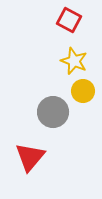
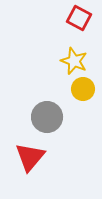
red square: moved 10 px right, 2 px up
yellow circle: moved 2 px up
gray circle: moved 6 px left, 5 px down
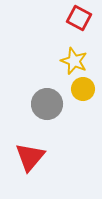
gray circle: moved 13 px up
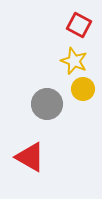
red square: moved 7 px down
red triangle: rotated 40 degrees counterclockwise
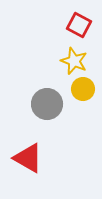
red triangle: moved 2 px left, 1 px down
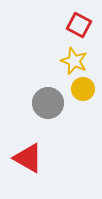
gray circle: moved 1 px right, 1 px up
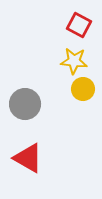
yellow star: rotated 16 degrees counterclockwise
gray circle: moved 23 px left, 1 px down
